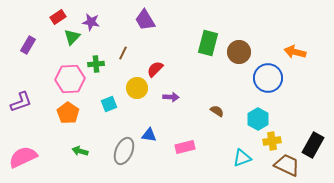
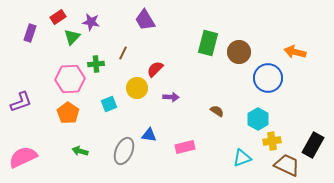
purple rectangle: moved 2 px right, 12 px up; rotated 12 degrees counterclockwise
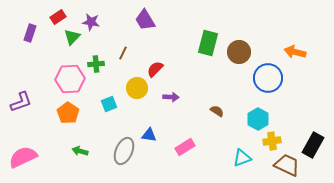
pink rectangle: rotated 18 degrees counterclockwise
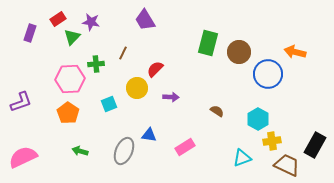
red rectangle: moved 2 px down
blue circle: moved 4 px up
black rectangle: moved 2 px right
